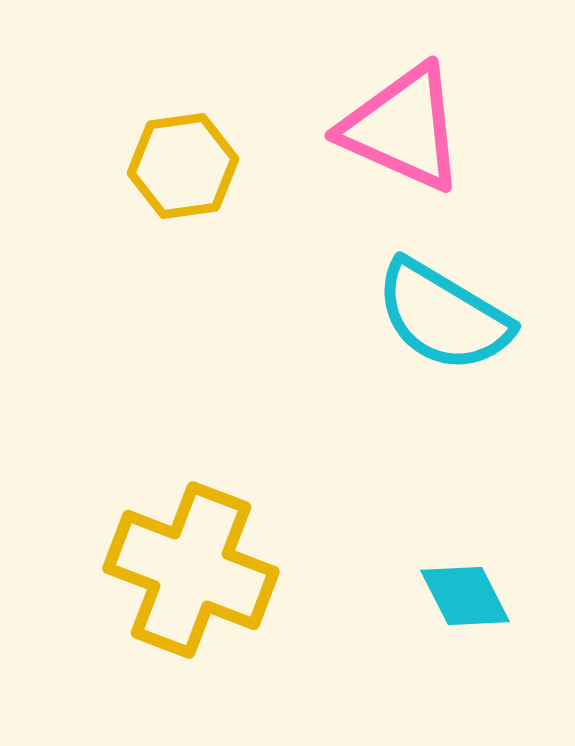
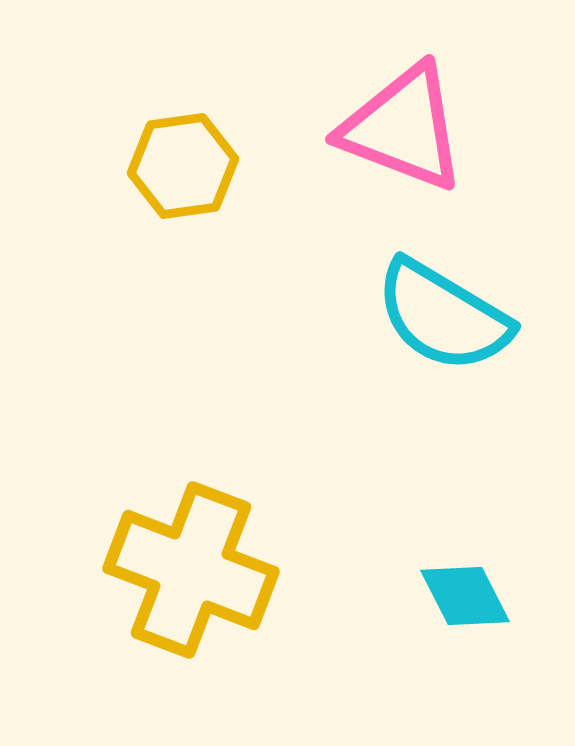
pink triangle: rotated 3 degrees counterclockwise
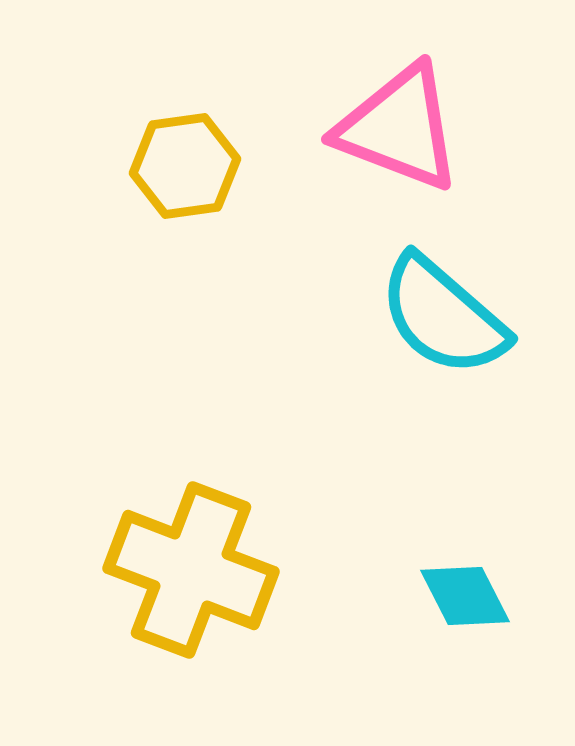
pink triangle: moved 4 px left
yellow hexagon: moved 2 px right
cyan semicircle: rotated 10 degrees clockwise
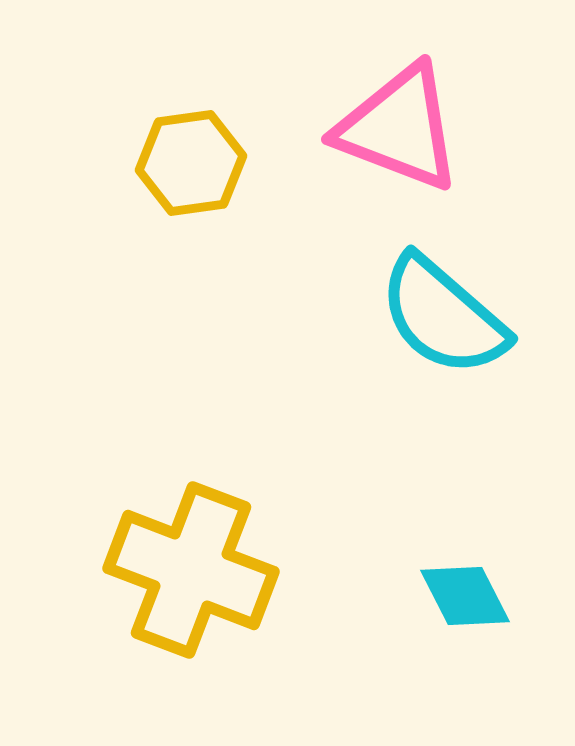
yellow hexagon: moved 6 px right, 3 px up
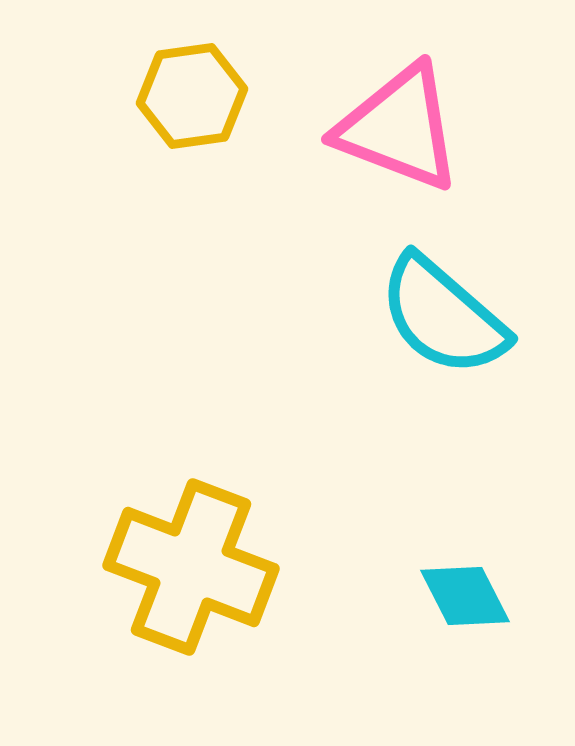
yellow hexagon: moved 1 px right, 67 px up
yellow cross: moved 3 px up
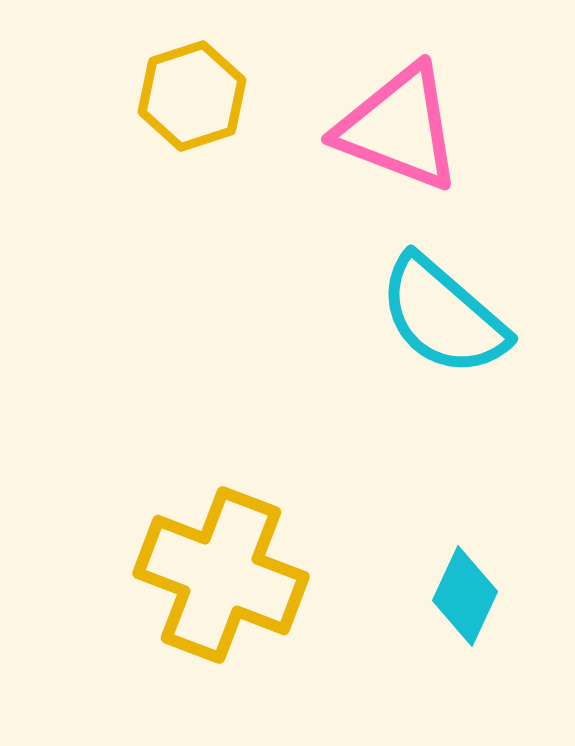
yellow hexagon: rotated 10 degrees counterclockwise
yellow cross: moved 30 px right, 8 px down
cyan diamond: rotated 52 degrees clockwise
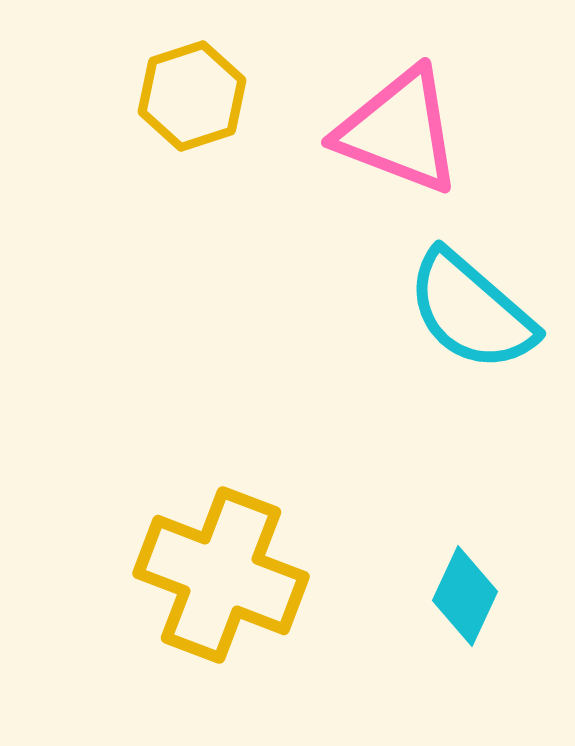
pink triangle: moved 3 px down
cyan semicircle: moved 28 px right, 5 px up
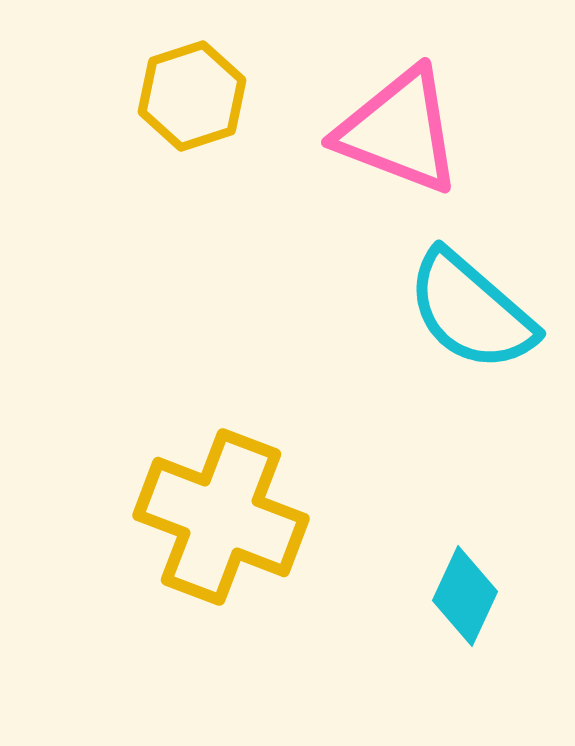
yellow cross: moved 58 px up
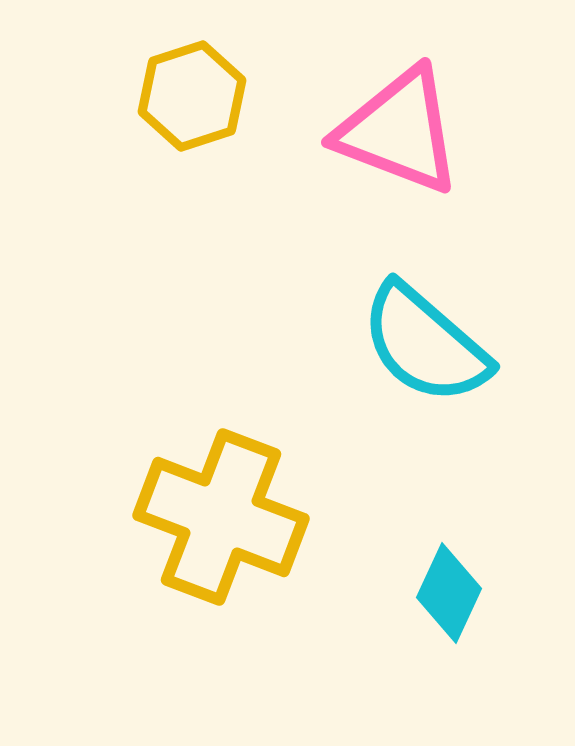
cyan semicircle: moved 46 px left, 33 px down
cyan diamond: moved 16 px left, 3 px up
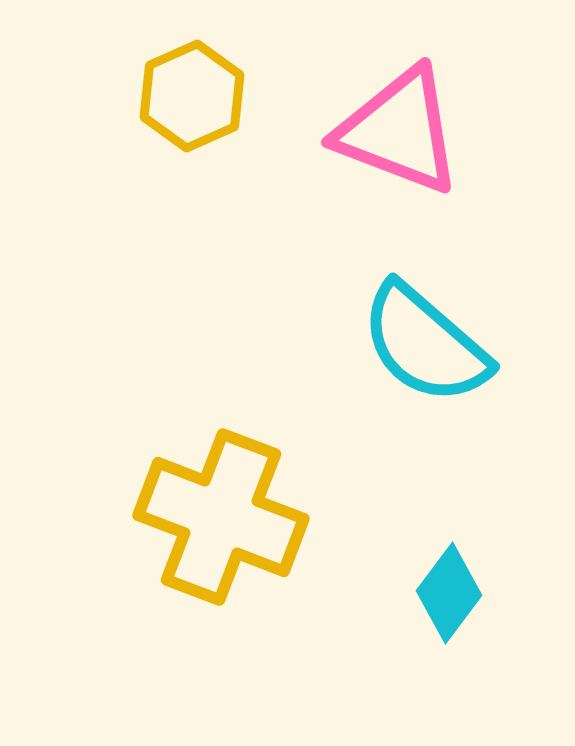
yellow hexagon: rotated 6 degrees counterclockwise
cyan diamond: rotated 12 degrees clockwise
